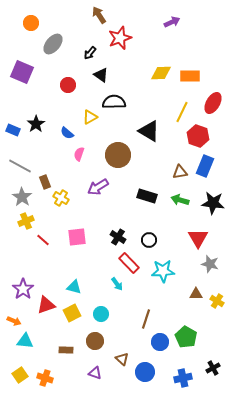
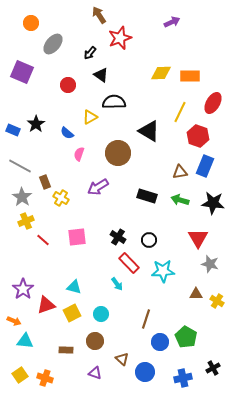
yellow line at (182, 112): moved 2 px left
brown circle at (118, 155): moved 2 px up
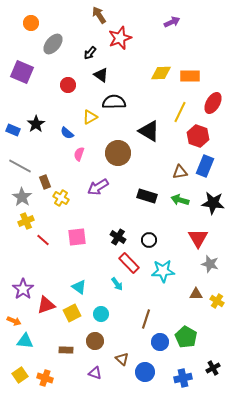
cyan triangle at (74, 287): moved 5 px right; rotated 21 degrees clockwise
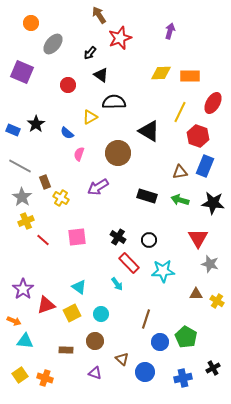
purple arrow at (172, 22): moved 2 px left, 9 px down; rotated 49 degrees counterclockwise
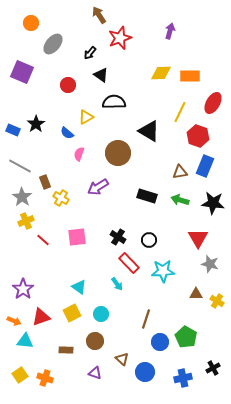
yellow triangle at (90, 117): moved 4 px left
red triangle at (46, 305): moved 5 px left, 12 px down
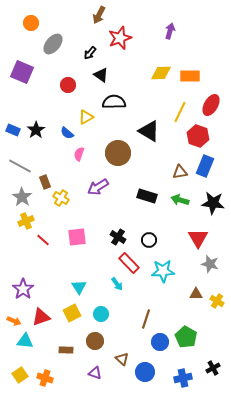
brown arrow at (99, 15): rotated 120 degrees counterclockwise
red ellipse at (213, 103): moved 2 px left, 2 px down
black star at (36, 124): moved 6 px down
cyan triangle at (79, 287): rotated 21 degrees clockwise
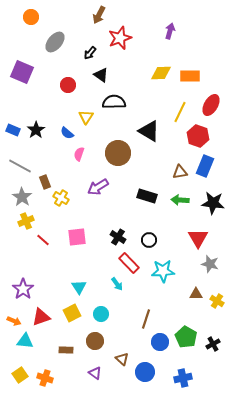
orange circle at (31, 23): moved 6 px up
gray ellipse at (53, 44): moved 2 px right, 2 px up
yellow triangle at (86, 117): rotated 28 degrees counterclockwise
green arrow at (180, 200): rotated 12 degrees counterclockwise
black cross at (213, 368): moved 24 px up
purple triangle at (95, 373): rotated 16 degrees clockwise
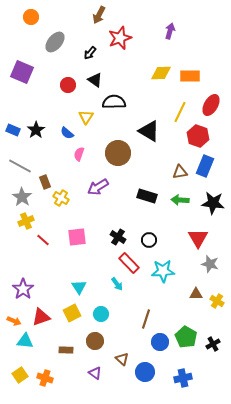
black triangle at (101, 75): moved 6 px left, 5 px down
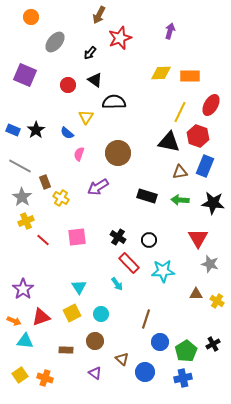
purple square at (22, 72): moved 3 px right, 3 px down
black triangle at (149, 131): moved 20 px right, 11 px down; rotated 20 degrees counterclockwise
green pentagon at (186, 337): moved 14 px down; rotated 10 degrees clockwise
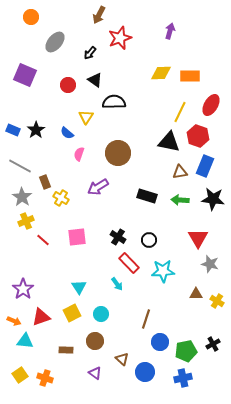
black star at (213, 203): moved 4 px up
green pentagon at (186, 351): rotated 20 degrees clockwise
